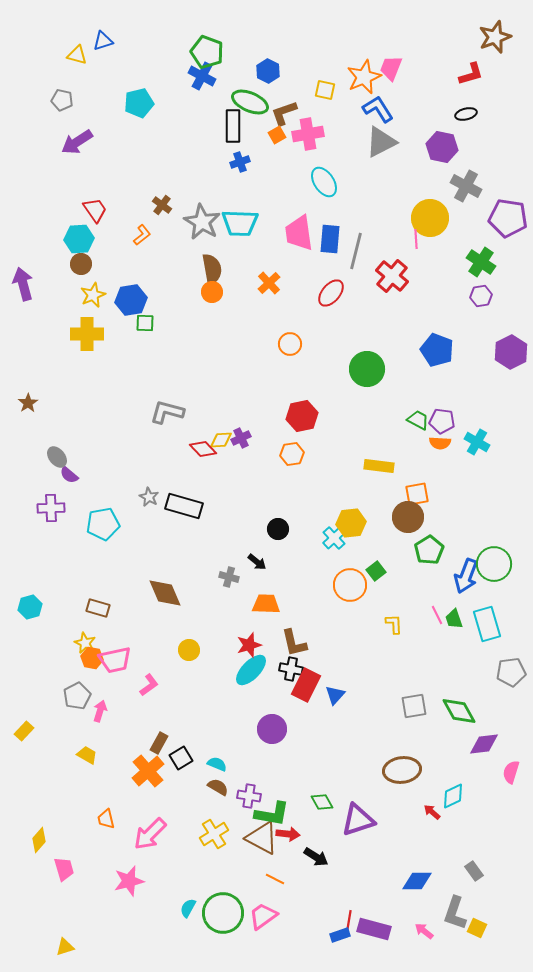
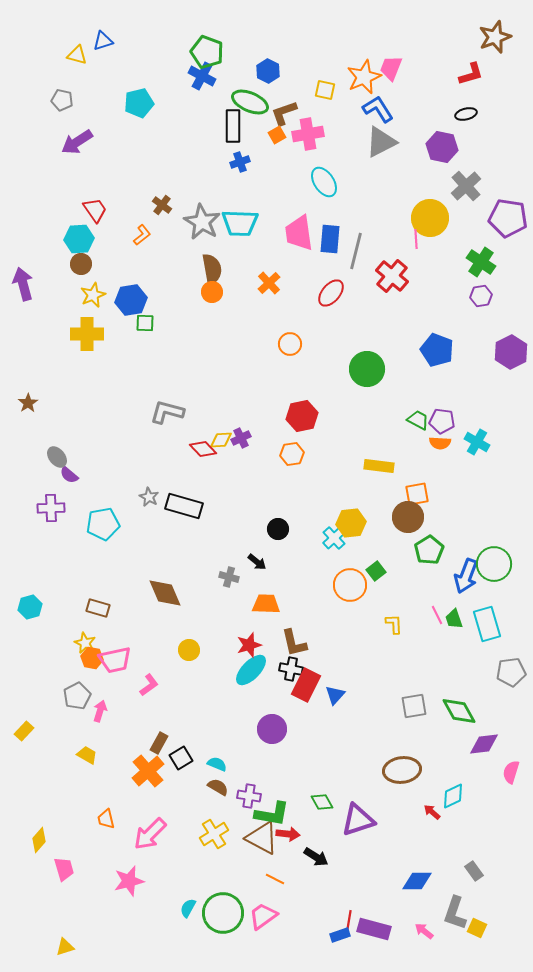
gray cross at (466, 186): rotated 20 degrees clockwise
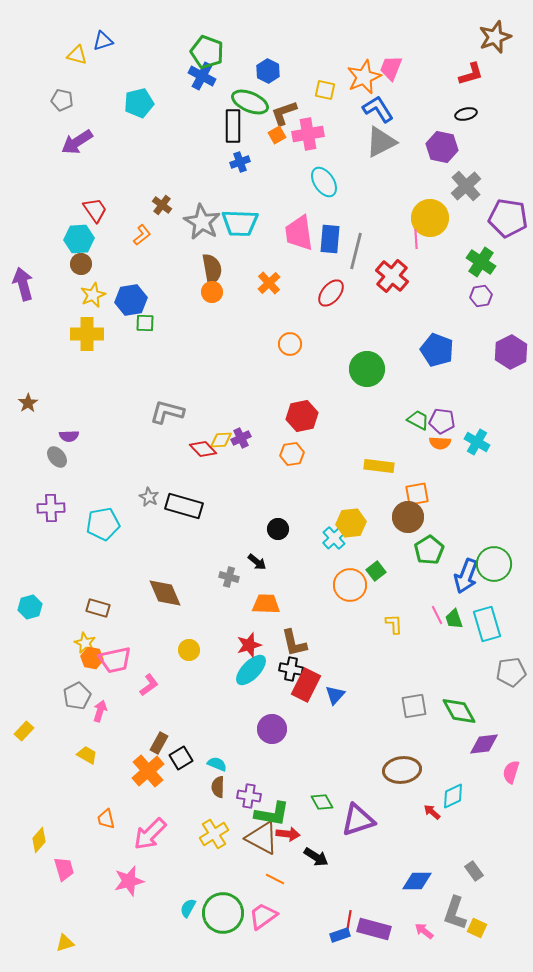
purple semicircle at (69, 475): moved 39 px up; rotated 42 degrees counterclockwise
brown semicircle at (218, 787): rotated 120 degrees counterclockwise
yellow triangle at (65, 947): moved 4 px up
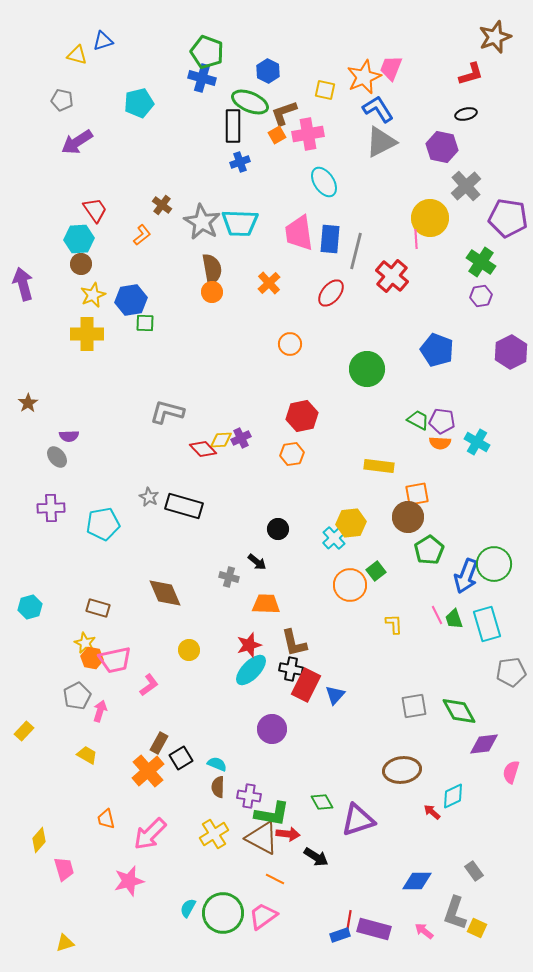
blue cross at (202, 76): moved 2 px down; rotated 12 degrees counterclockwise
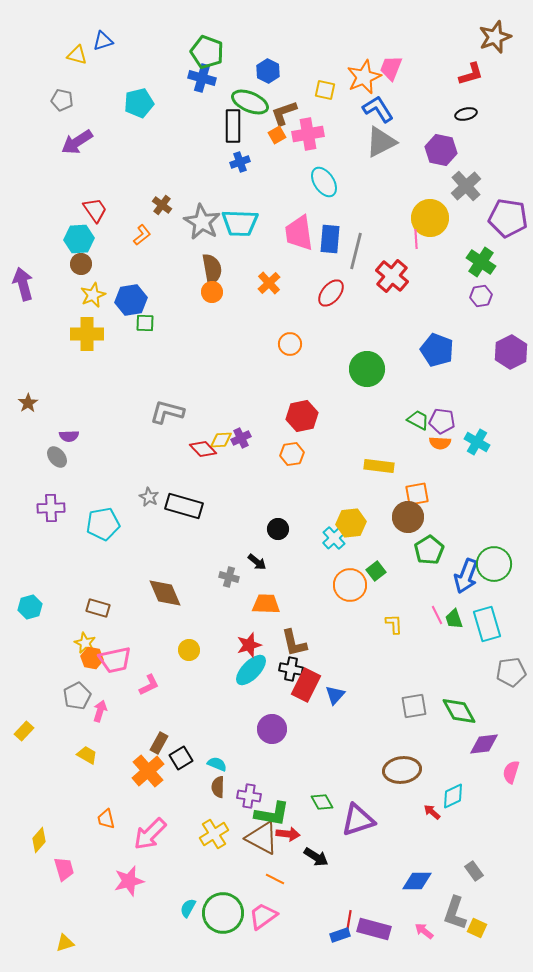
purple hexagon at (442, 147): moved 1 px left, 3 px down
pink L-shape at (149, 685): rotated 10 degrees clockwise
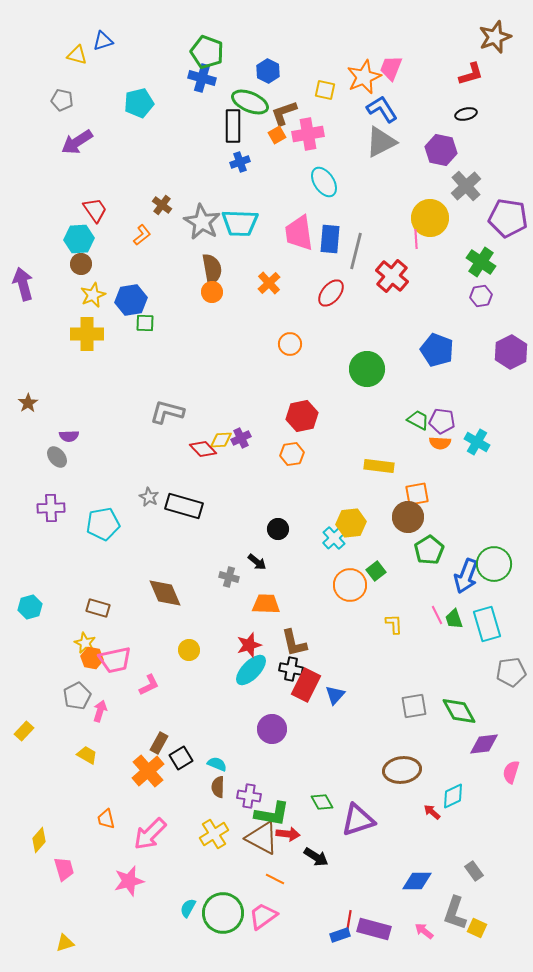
blue L-shape at (378, 109): moved 4 px right
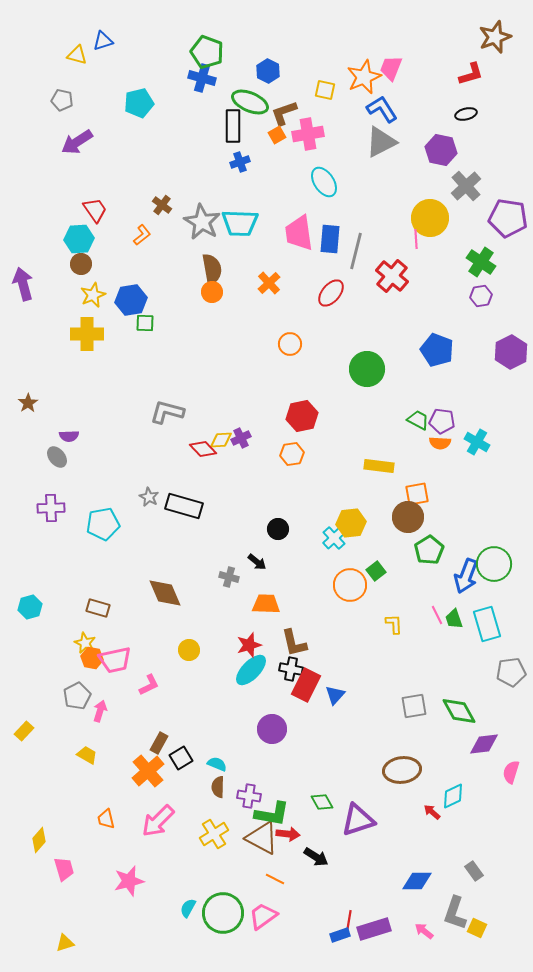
pink arrow at (150, 834): moved 8 px right, 13 px up
purple rectangle at (374, 929): rotated 32 degrees counterclockwise
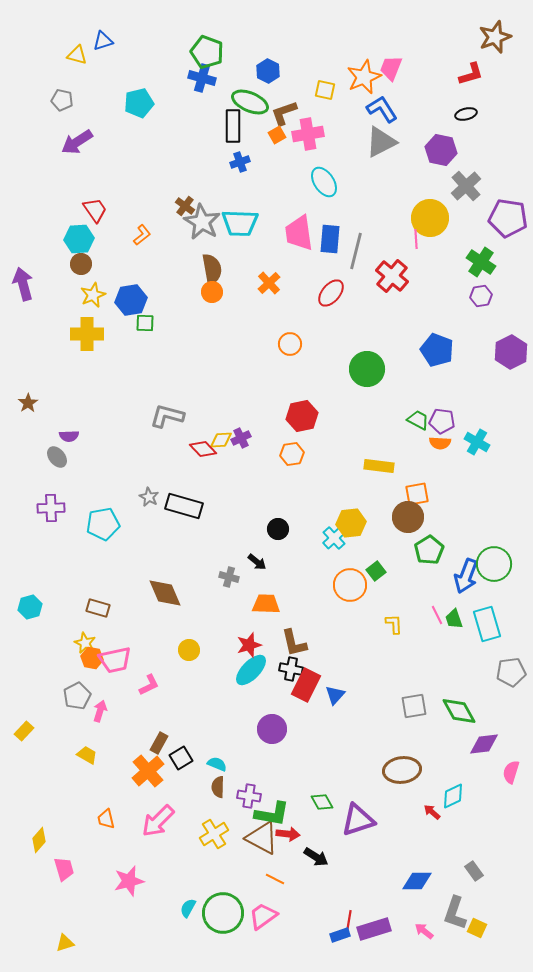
brown cross at (162, 205): moved 23 px right, 1 px down
gray L-shape at (167, 412): moved 4 px down
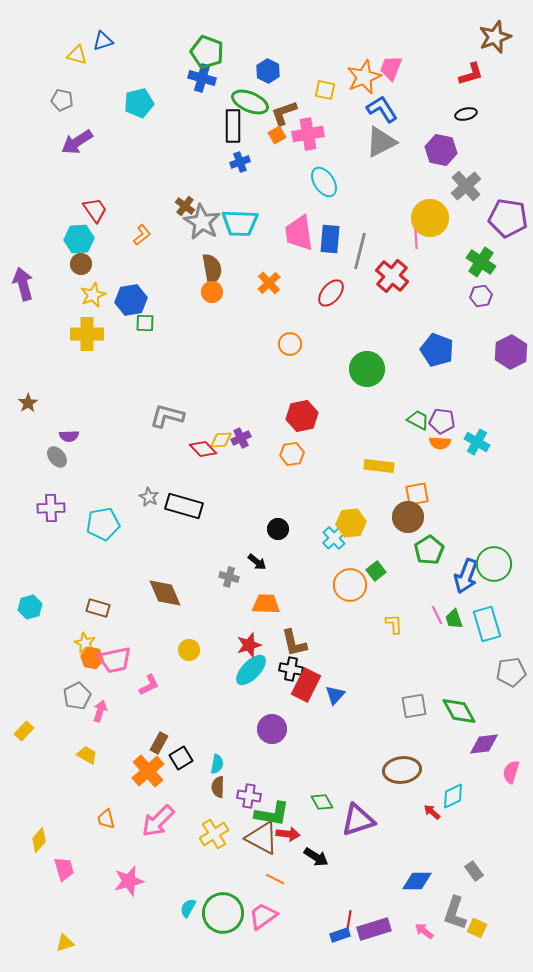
gray line at (356, 251): moved 4 px right
cyan semicircle at (217, 764): rotated 78 degrees clockwise
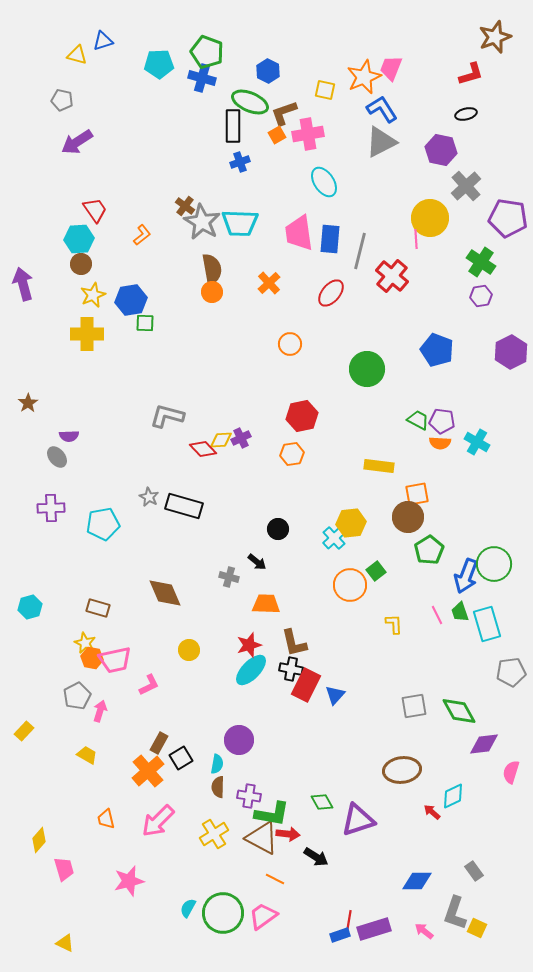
cyan pentagon at (139, 103): moved 20 px right, 39 px up; rotated 12 degrees clockwise
green trapezoid at (454, 619): moved 6 px right, 7 px up
purple circle at (272, 729): moved 33 px left, 11 px down
yellow triangle at (65, 943): rotated 42 degrees clockwise
